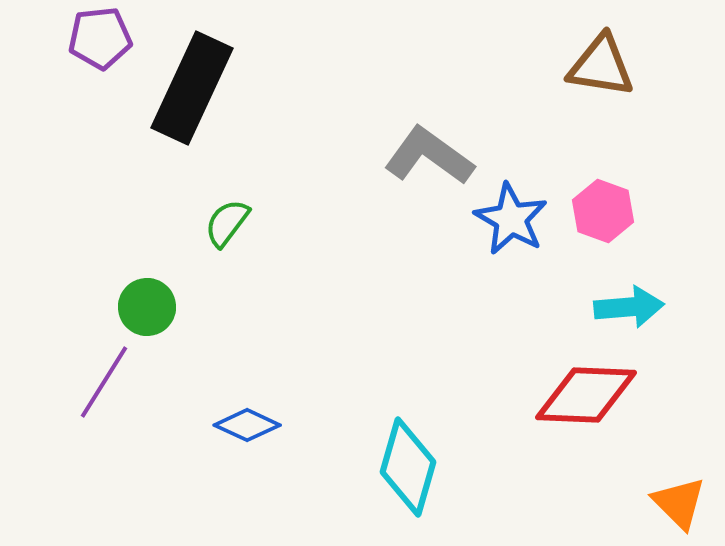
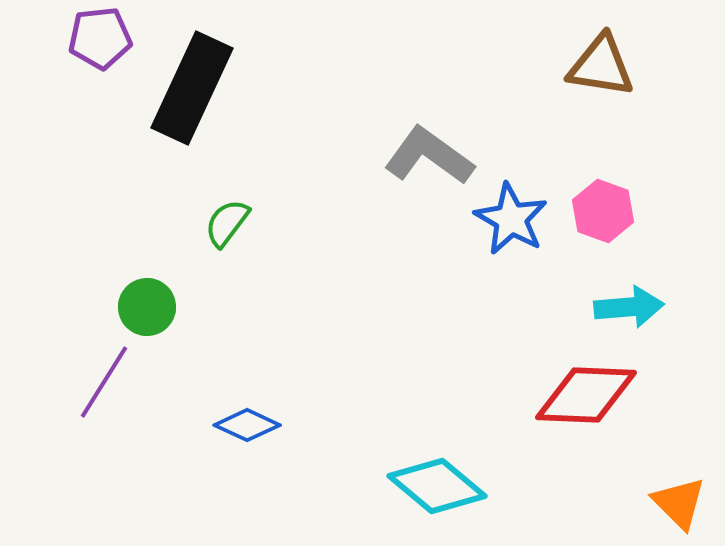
cyan diamond: moved 29 px right, 19 px down; rotated 66 degrees counterclockwise
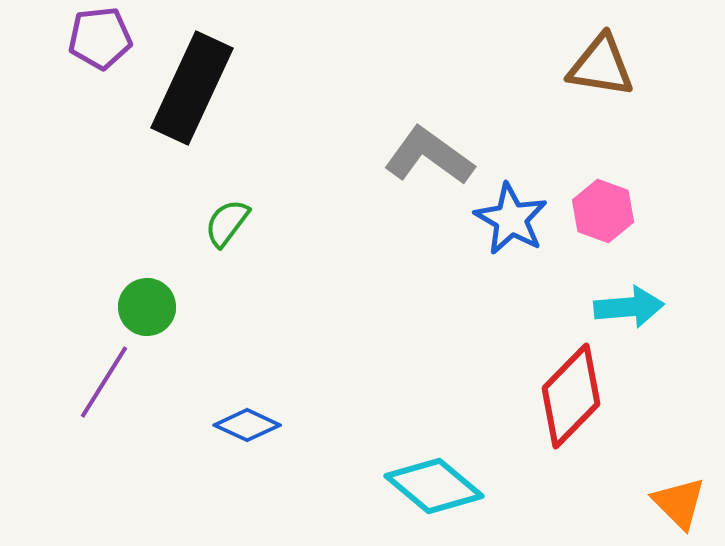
red diamond: moved 15 px left, 1 px down; rotated 48 degrees counterclockwise
cyan diamond: moved 3 px left
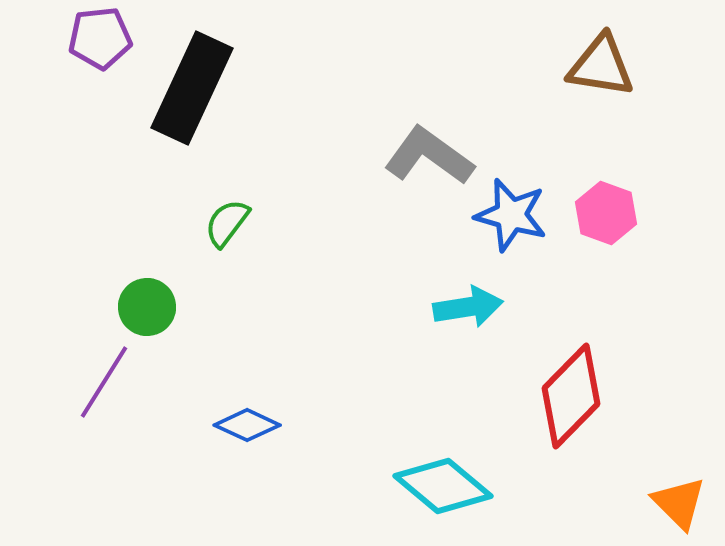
pink hexagon: moved 3 px right, 2 px down
blue star: moved 4 px up; rotated 14 degrees counterclockwise
cyan arrow: moved 161 px left; rotated 4 degrees counterclockwise
cyan diamond: moved 9 px right
